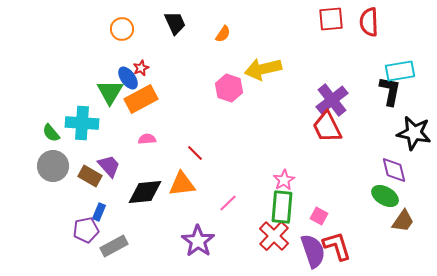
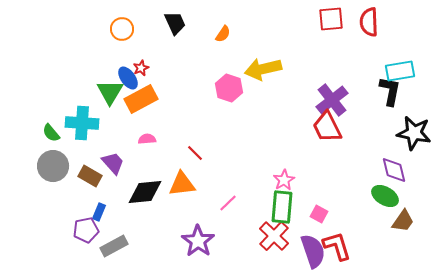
purple trapezoid: moved 4 px right, 3 px up
pink square: moved 2 px up
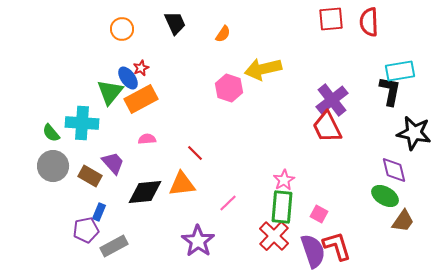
green triangle: rotated 8 degrees clockwise
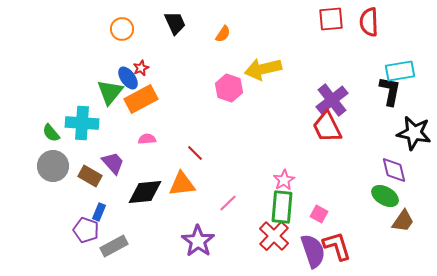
purple pentagon: rotated 30 degrees clockwise
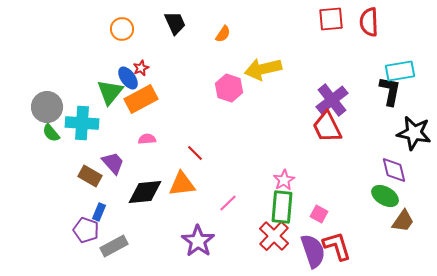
gray circle: moved 6 px left, 59 px up
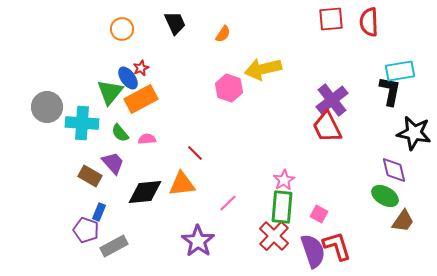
green semicircle: moved 69 px right
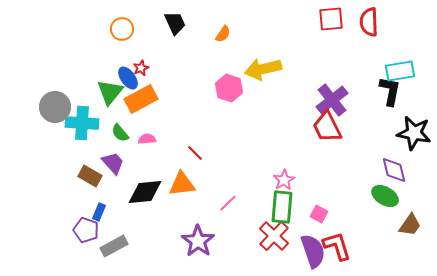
gray circle: moved 8 px right
brown trapezoid: moved 7 px right, 4 px down
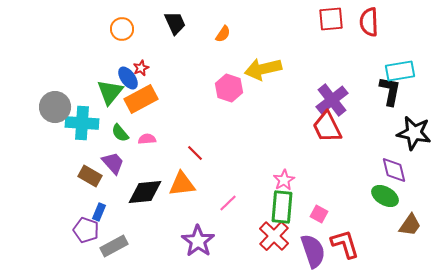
red L-shape: moved 8 px right, 2 px up
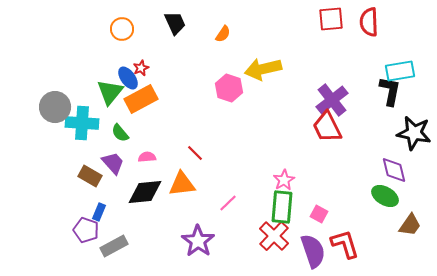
pink semicircle: moved 18 px down
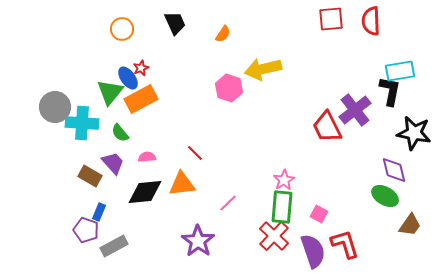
red semicircle: moved 2 px right, 1 px up
purple cross: moved 23 px right, 10 px down
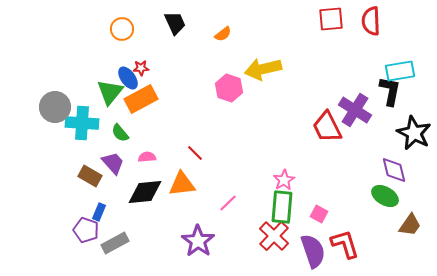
orange semicircle: rotated 18 degrees clockwise
red star: rotated 21 degrees clockwise
purple cross: rotated 20 degrees counterclockwise
black star: rotated 16 degrees clockwise
gray rectangle: moved 1 px right, 3 px up
